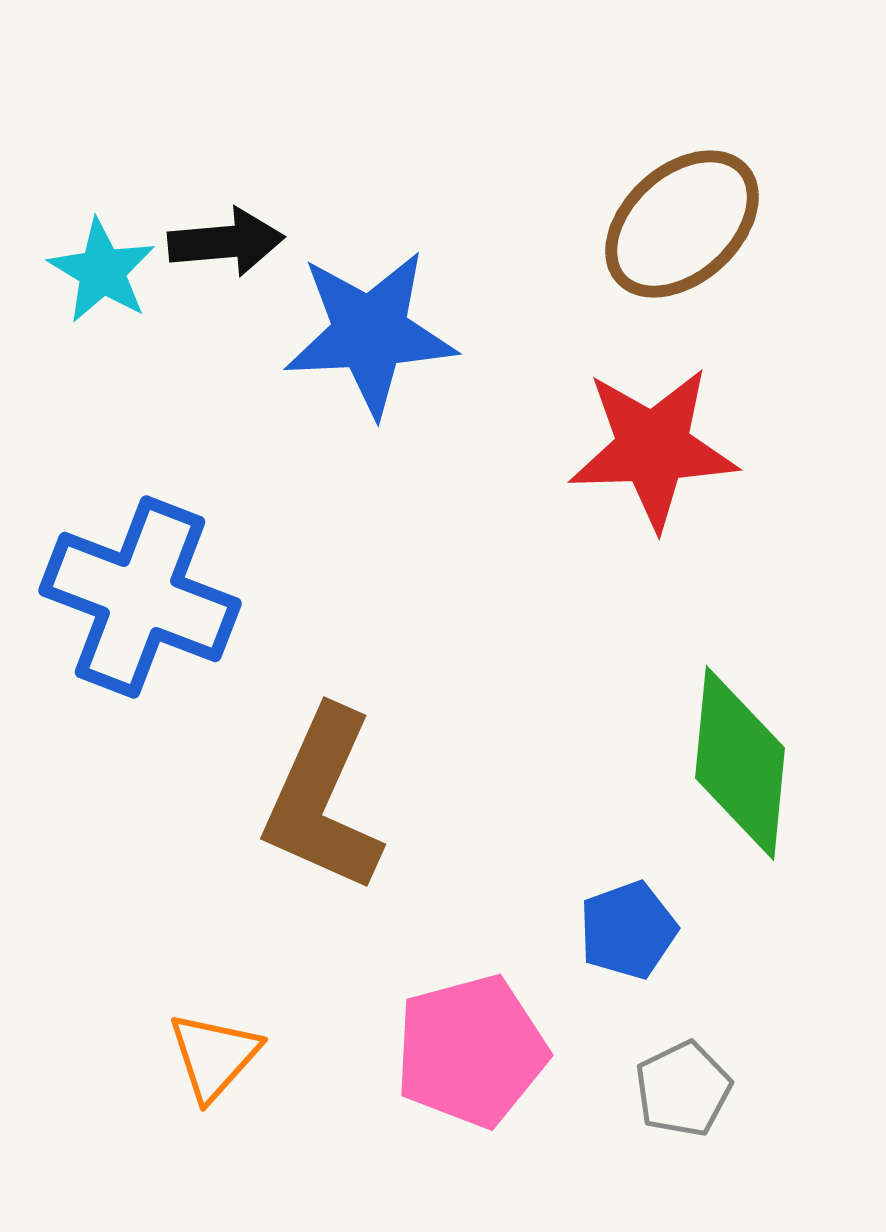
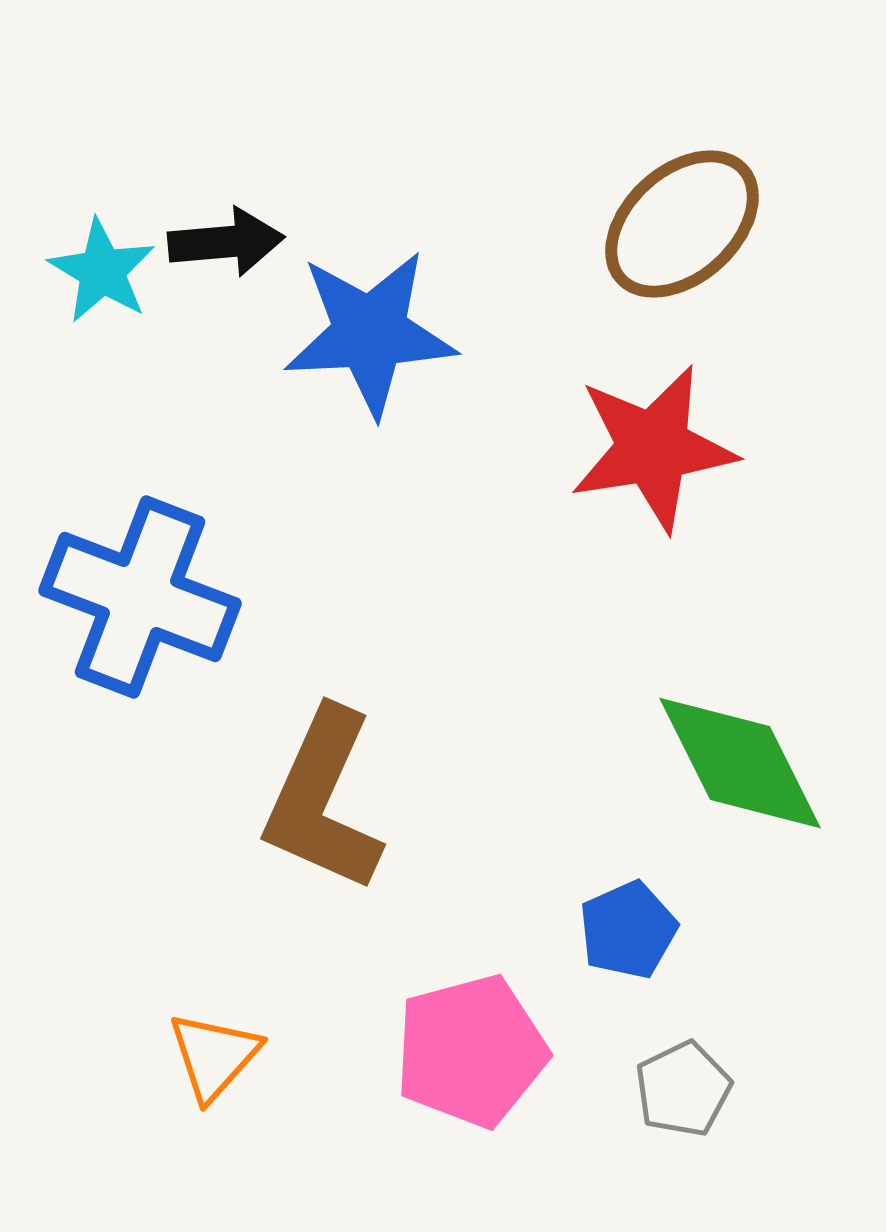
red star: rotated 7 degrees counterclockwise
green diamond: rotated 32 degrees counterclockwise
blue pentagon: rotated 4 degrees counterclockwise
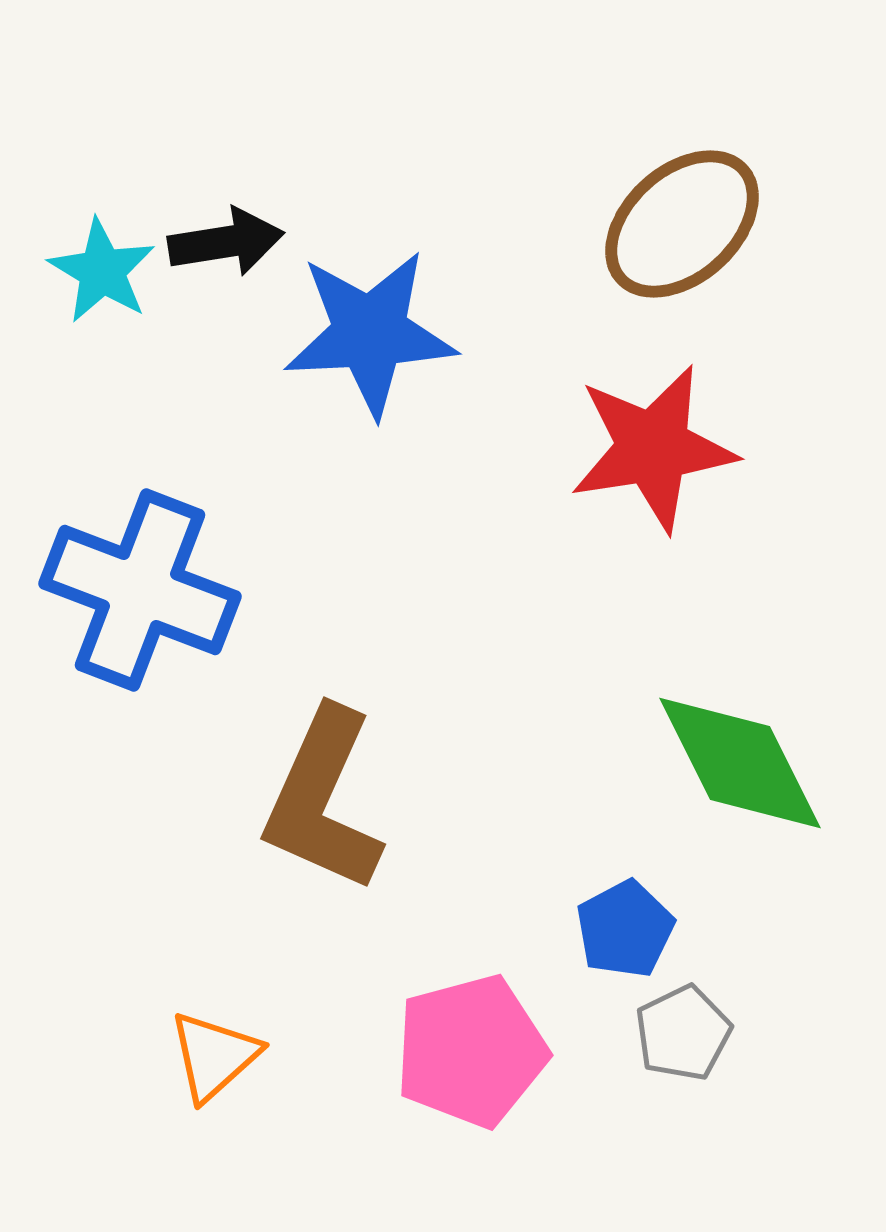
black arrow: rotated 4 degrees counterclockwise
blue cross: moved 7 px up
blue pentagon: moved 3 px left, 1 px up; rotated 4 degrees counterclockwise
orange triangle: rotated 6 degrees clockwise
gray pentagon: moved 56 px up
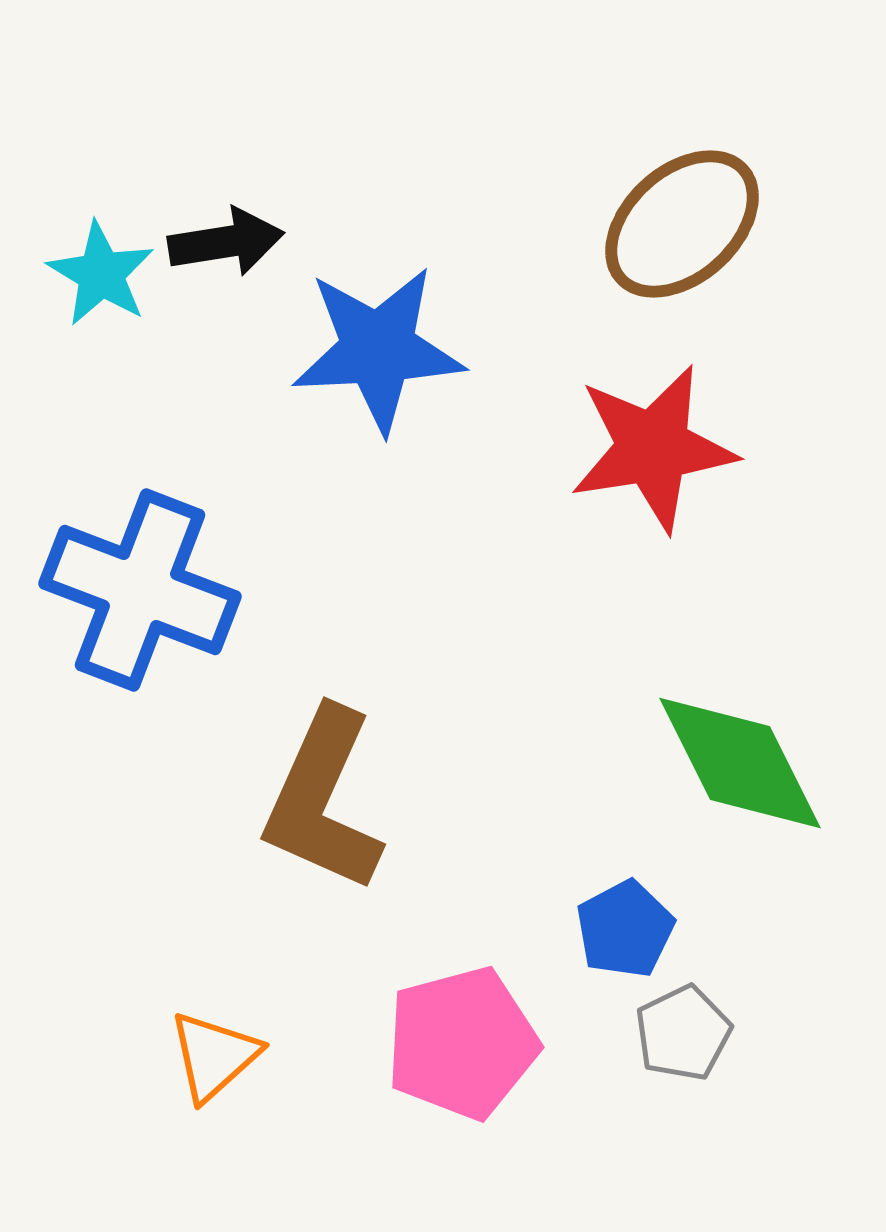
cyan star: moved 1 px left, 3 px down
blue star: moved 8 px right, 16 px down
pink pentagon: moved 9 px left, 8 px up
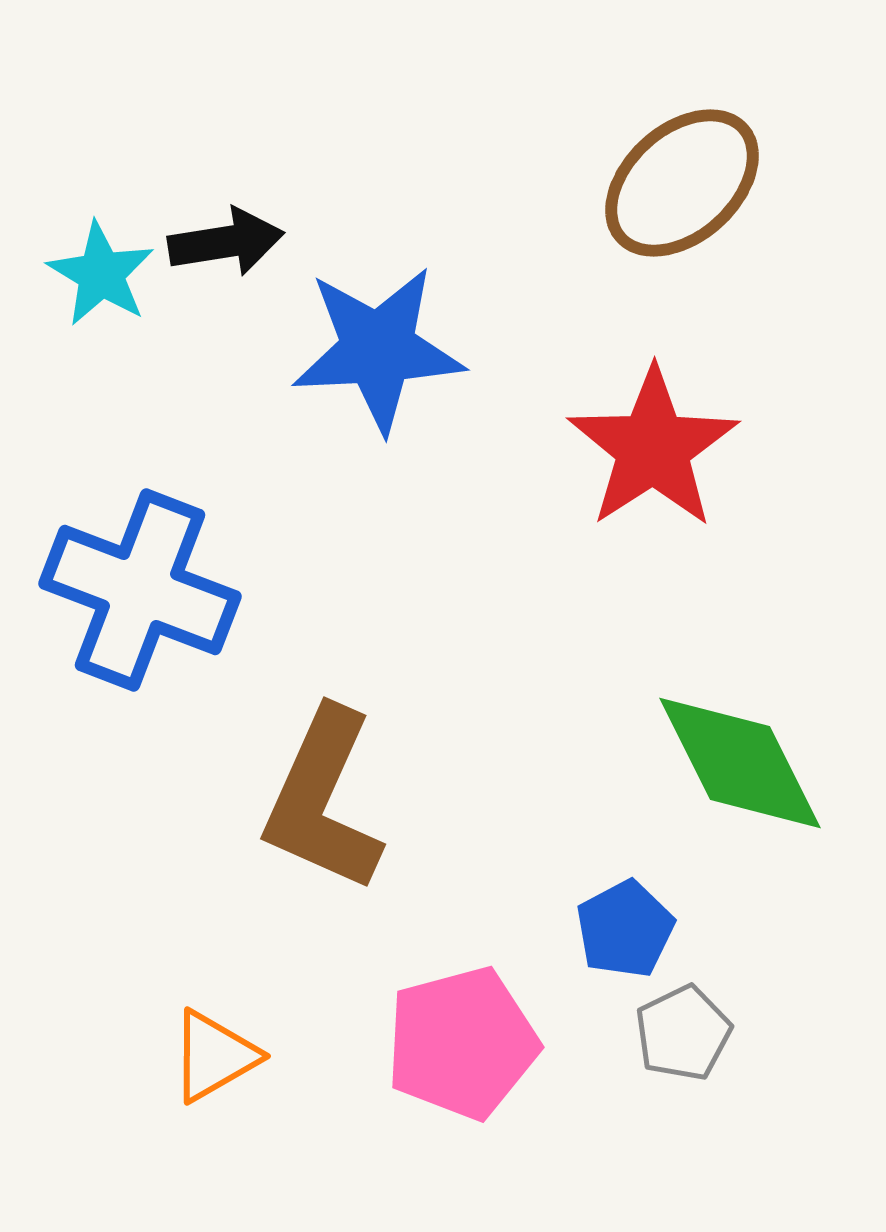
brown ellipse: moved 41 px up
red star: rotated 24 degrees counterclockwise
orange triangle: rotated 12 degrees clockwise
